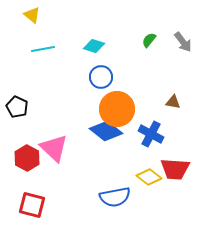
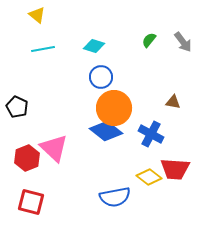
yellow triangle: moved 5 px right
orange circle: moved 3 px left, 1 px up
red hexagon: rotated 10 degrees clockwise
red square: moved 1 px left, 3 px up
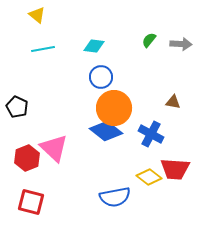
gray arrow: moved 2 px left, 2 px down; rotated 50 degrees counterclockwise
cyan diamond: rotated 10 degrees counterclockwise
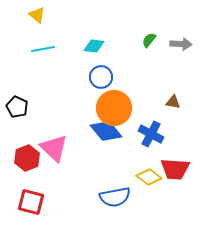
blue diamond: rotated 12 degrees clockwise
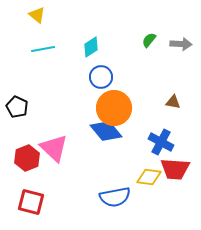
cyan diamond: moved 3 px left, 1 px down; rotated 40 degrees counterclockwise
blue cross: moved 10 px right, 8 px down
yellow diamond: rotated 30 degrees counterclockwise
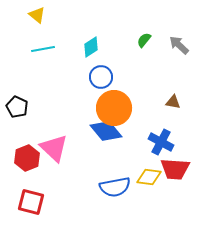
green semicircle: moved 5 px left
gray arrow: moved 2 px left, 1 px down; rotated 140 degrees counterclockwise
blue semicircle: moved 10 px up
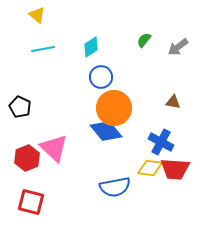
gray arrow: moved 1 px left, 2 px down; rotated 80 degrees counterclockwise
black pentagon: moved 3 px right
yellow diamond: moved 1 px right, 9 px up
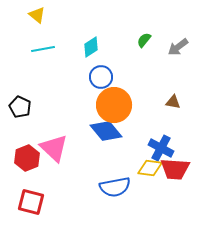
orange circle: moved 3 px up
blue cross: moved 6 px down
